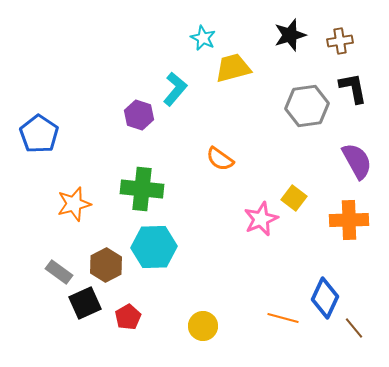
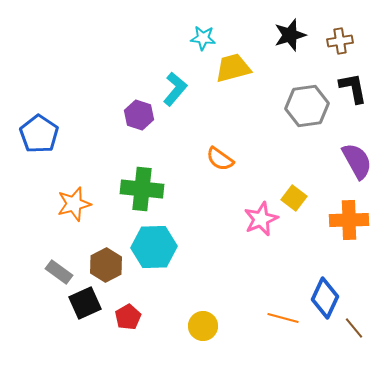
cyan star: rotated 20 degrees counterclockwise
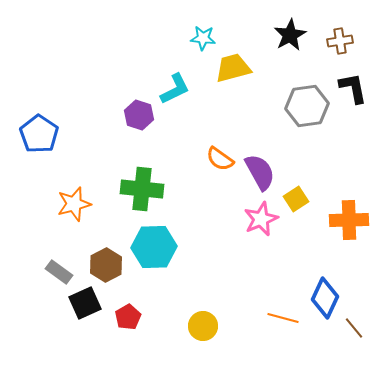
black star: rotated 12 degrees counterclockwise
cyan L-shape: rotated 24 degrees clockwise
purple semicircle: moved 97 px left, 11 px down
yellow square: moved 2 px right, 1 px down; rotated 20 degrees clockwise
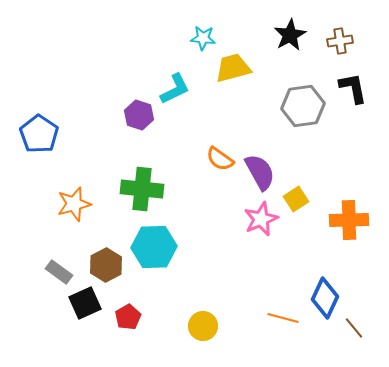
gray hexagon: moved 4 px left
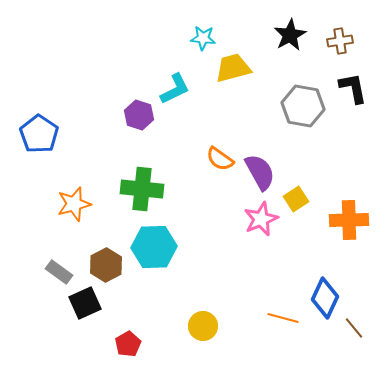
gray hexagon: rotated 18 degrees clockwise
red pentagon: moved 27 px down
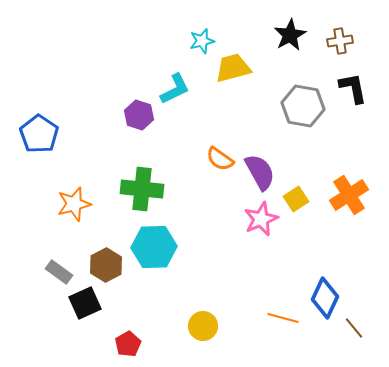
cyan star: moved 1 px left, 3 px down; rotated 20 degrees counterclockwise
orange cross: moved 25 px up; rotated 30 degrees counterclockwise
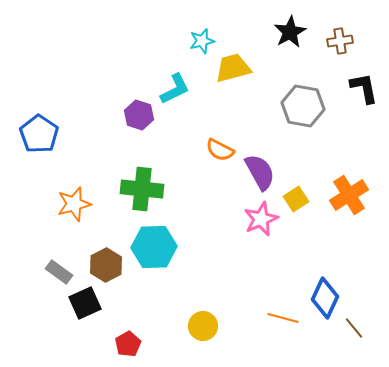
black star: moved 3 px up
black L-shape: moved 11 px right
orange semicircle: moved 9 px up; rotated 8 degrees counterclockwise
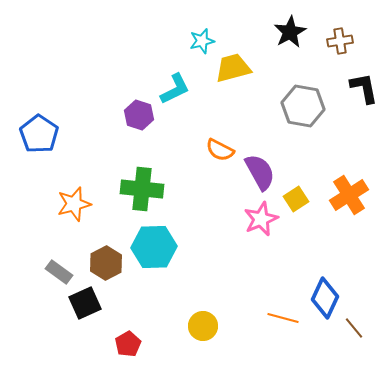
brown hexagon: moved 2 px up
